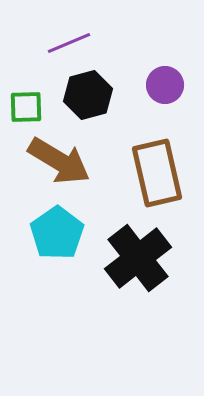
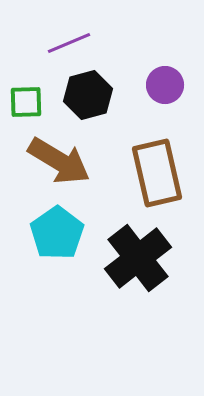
green square: moved 5 px up
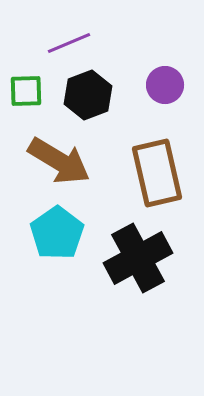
black hexagon: rotated 6 degrees counterclockwise
green square: moved 11 px up
black cross: rotated 10 degrees clockwise
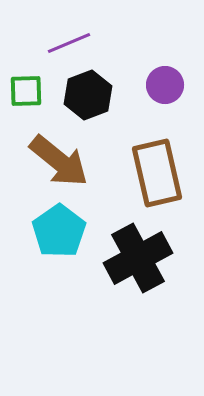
brown arrow: rotated 8 degrees clockwise
cyan pentagon: moved 2 px right, 2 px up
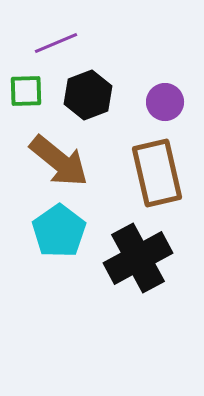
purple line: moved 13 px left
purple circle: moved 17 px down
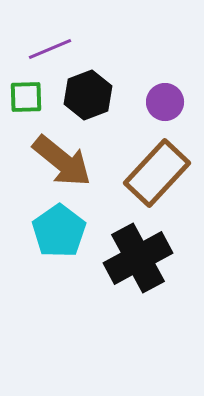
purple line: moved 6 px left, 6 px down
green square: moved 6 px down
brown arrow: moved 3 px right
brown rectangle: rotated 56 degrees clockwise
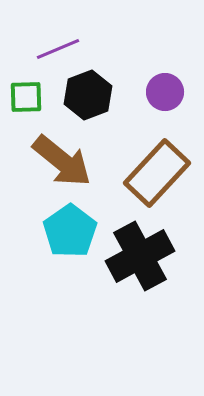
purple line: moved 8 px right
purple circle: moved 10 px up
cyan pentagon: moved 11 px right
black cross: moved 2 px right, 2 px up
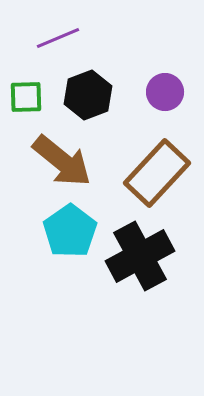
purple line: moved 11 px up
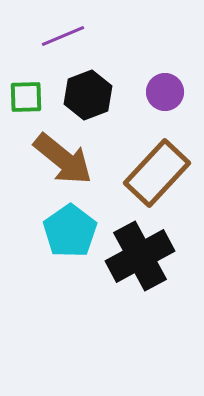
purple line: moved 5 px right, 2 px up
brown arrow: moved 1 px right, 2 px up
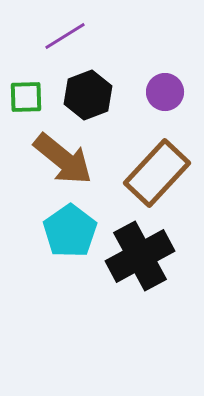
purple line: moved 2 px right; rotated 9 degrees counterclockwise
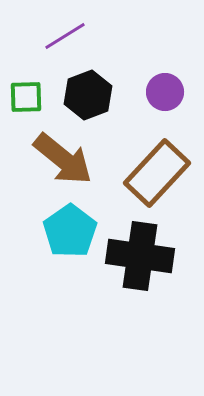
black cross: rotated 36 degrees clockwise
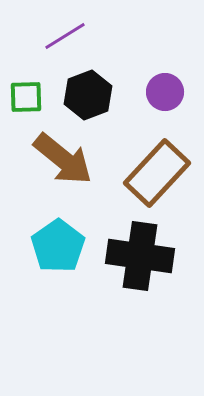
cyan pentagon: moved 12 px left, 15 px down
